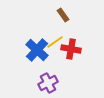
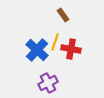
yellow line: rotated 36 degrees counterclockwise
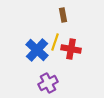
brown rectangle: rotated 24 degrees clockwise
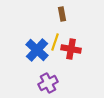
brown rectangle: moved 1 px left, 1 px up
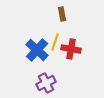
purple cross: moved 2 px left
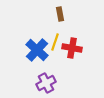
brown rectangle: moved 2 px left
red cross: moved 1 px right, 1 px up
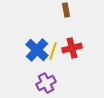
brown rectangle: moved 6 px right, 4 px up
yellow line: moved 2 px left, 9 px down
red cross: rotated 24 degrees counterclockwise
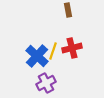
brown rectangle: moved 2 px right
blue cross: moved 6 px down
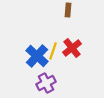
brown rectangle: rotated 16 degrees clockwise
red cross: rotated 24 degrees counterclockwise
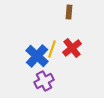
brown rectangle: moved 1 px right, 2 px down
yellow line: moved 1 px left, 2 px up
purple cross: moved 2 px left, 2 px up
